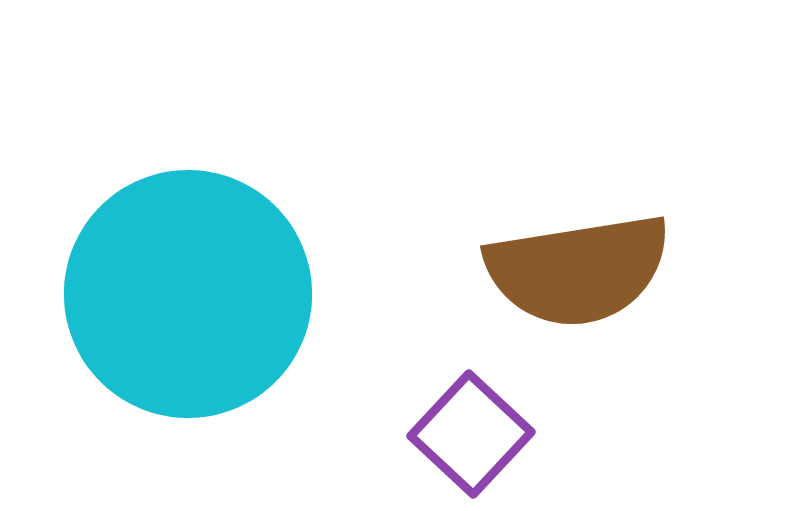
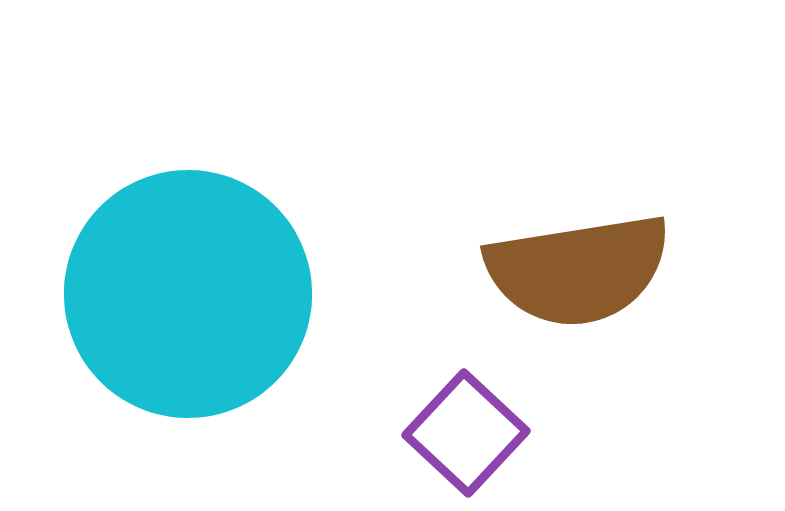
purple square: moved 5 px left, 1 px up
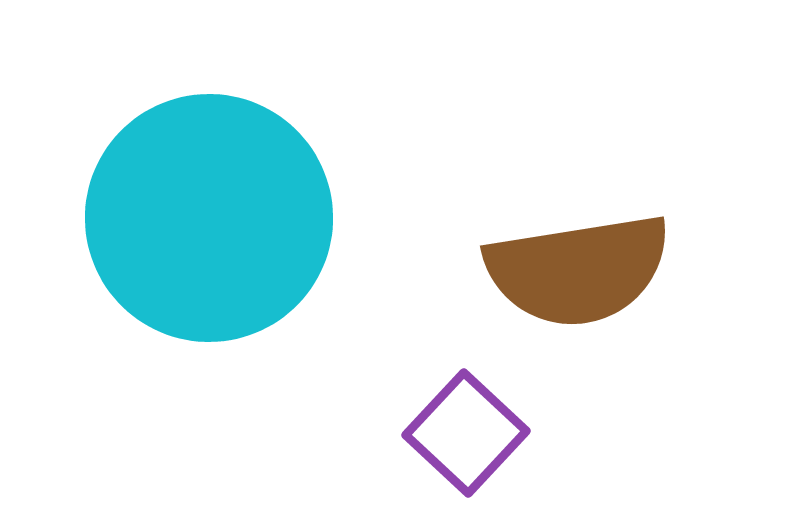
cyan circle: moved 21 px right, 76 px up
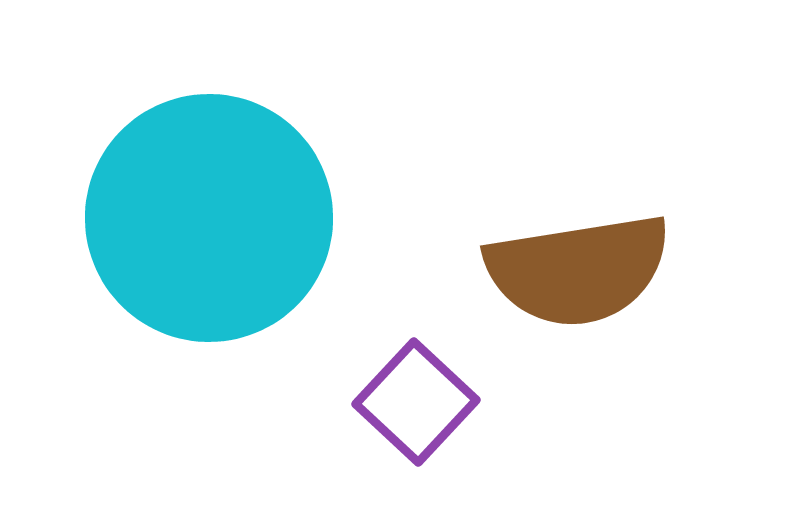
purple square: moved 50 px left, 31 px up
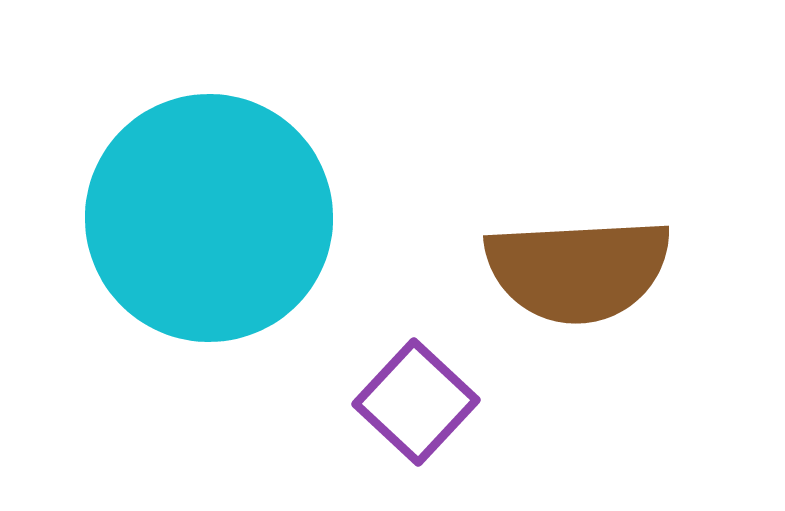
brown semicircle: rotated 6 degrees clockwise
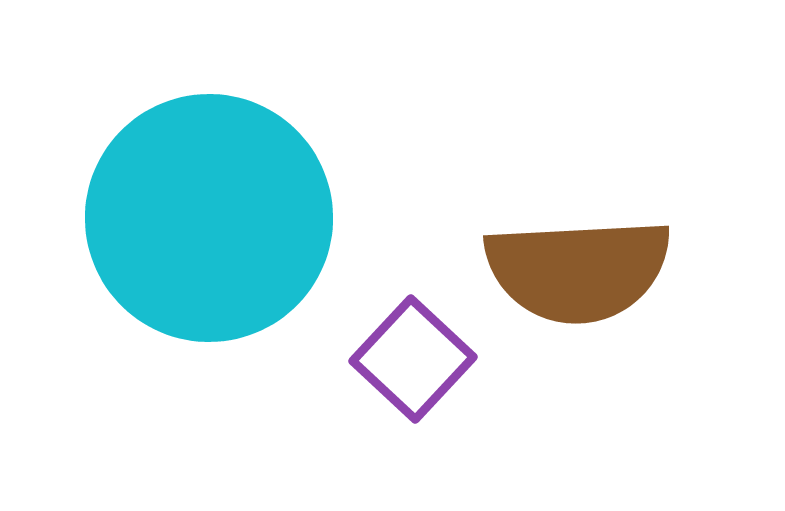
purple square: moved 3 px left, 43 px up
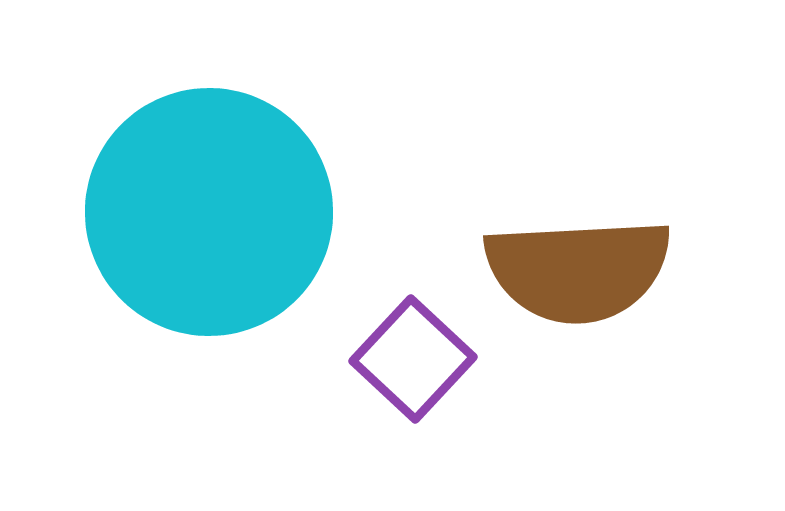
cyan circle: moved 6 px up
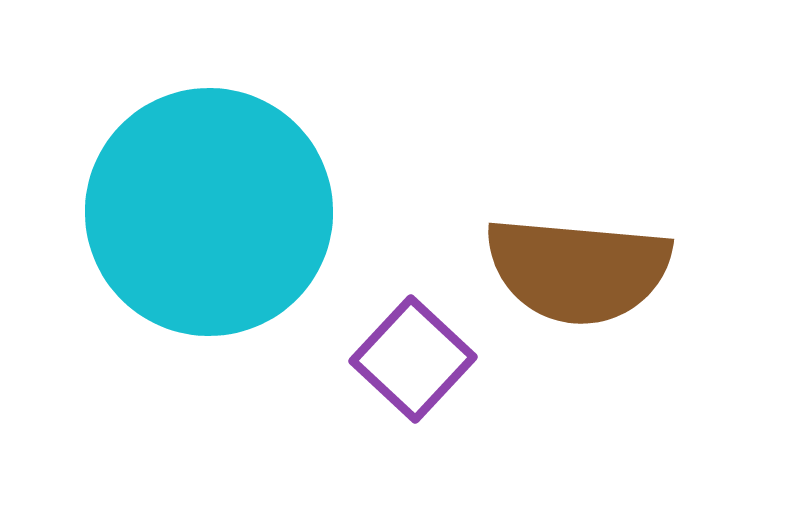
brown semicircle: rotated 8 degrees clockwise
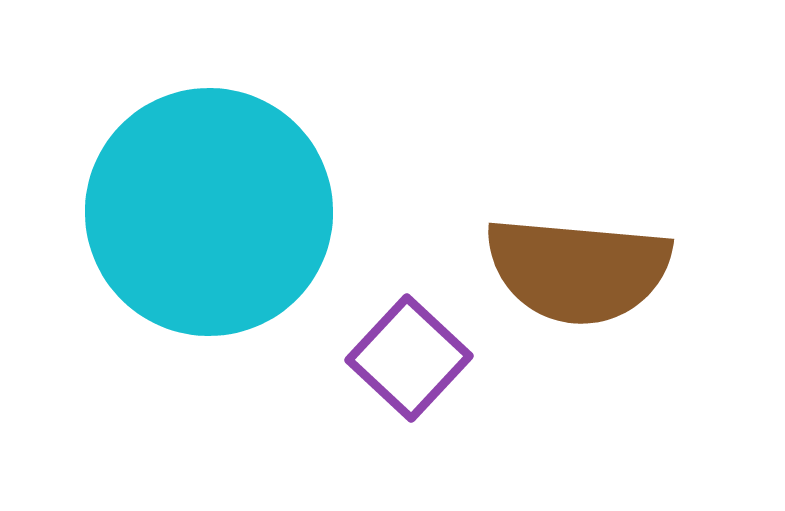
purple square: moved 4 px left, 1 px up
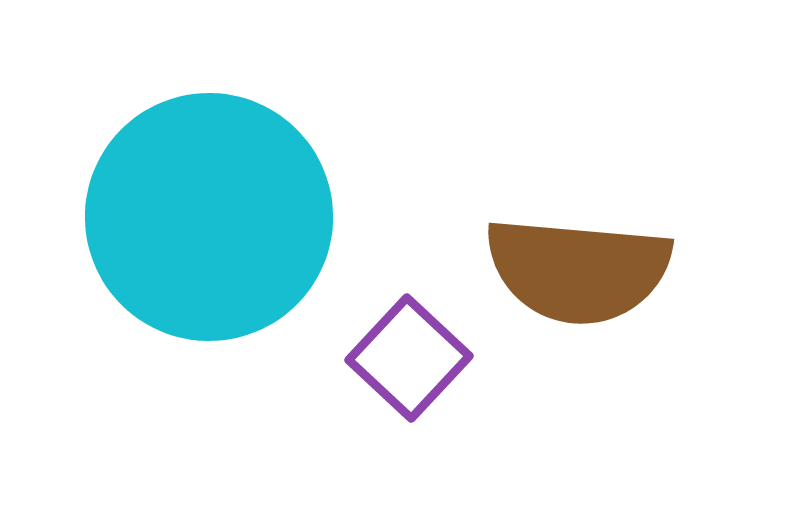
cyan circle: moved 5 px down
